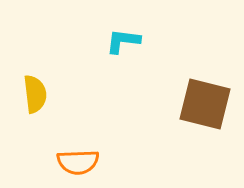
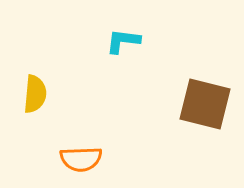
yellow semicircle: rotated 12 degrees clockwise
orange semicircle: moved 3 px right, 3 px up
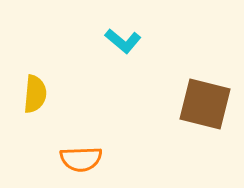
cyan L-shape: rotated 147 degrees counterclockwise
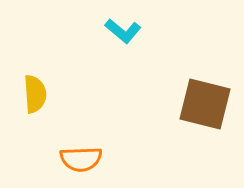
cyan L-shape: moved 10 px up
yellow semicircle: rotated 9 degrees counterclockwise
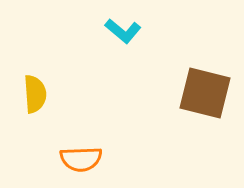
brown square: moved 11 px up
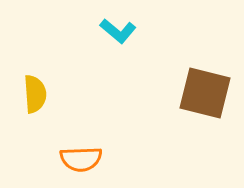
cyan L-shape: moved 5 px left
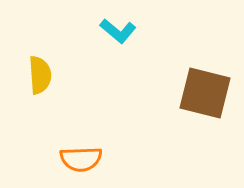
yellow semicircle: moved 5 px right, 19 px up
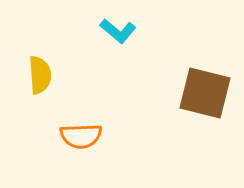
orange semicircle: moved 23 px up
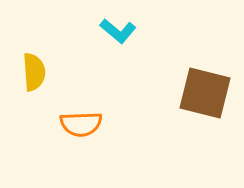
yellow semicircle: moved 6 px left, 3 px up
orange semicircle: moved 12 px up
